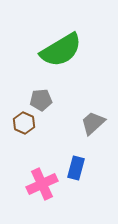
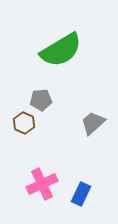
blue rectangle: moved 5 px right, 26 px down; rotated 10 degrees clockwise
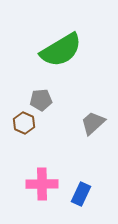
pink cross: rotated 24 degrees clockwise
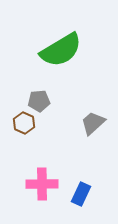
gray pentagon: moved 2 px left, 1 px down
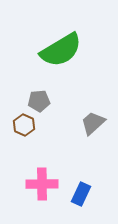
brown hexagon: moved 2 px down
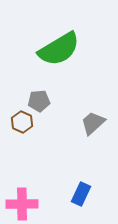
green semicircle: moved 2 px left, 1 px up
brown hexagon: moved 2 px left, 3 px up
pink cross: moved 20 px left, 20 px down
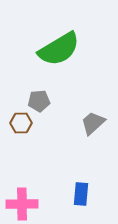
brown hexagon: moved 1 px left, 1 px down; rotated 25 degrees counterclockwise
blue rectangle: rotated 20 degrees counterclockwise
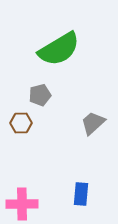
gray pentagon: moved 1 px right, 6 px up; rotated 10 degrees counterclockwise
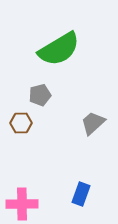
blue rectangle: rotated 15 degrees clockwise
